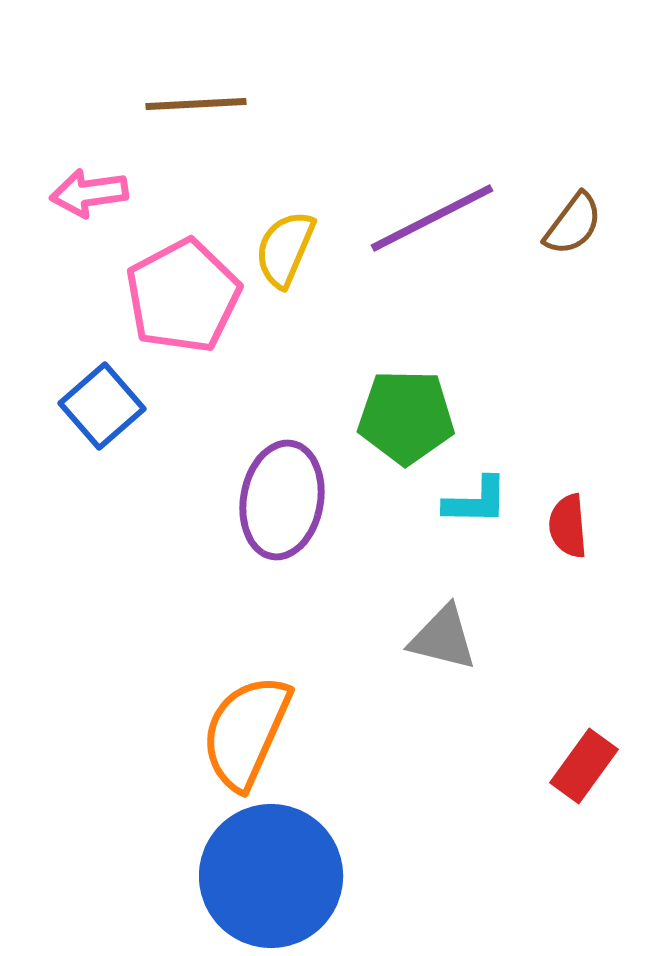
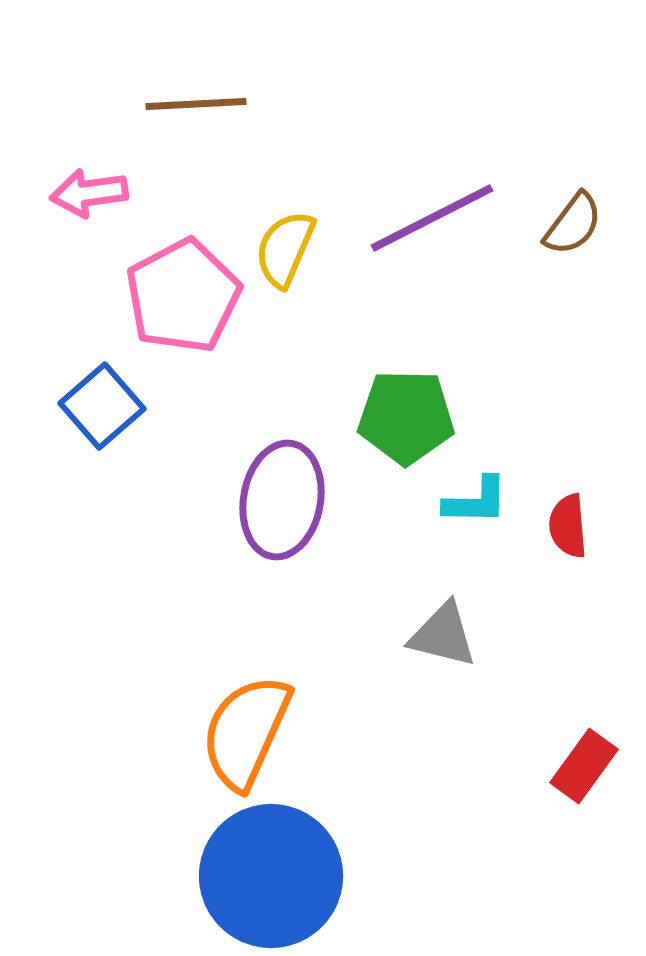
gray triangle: moved 3 px up
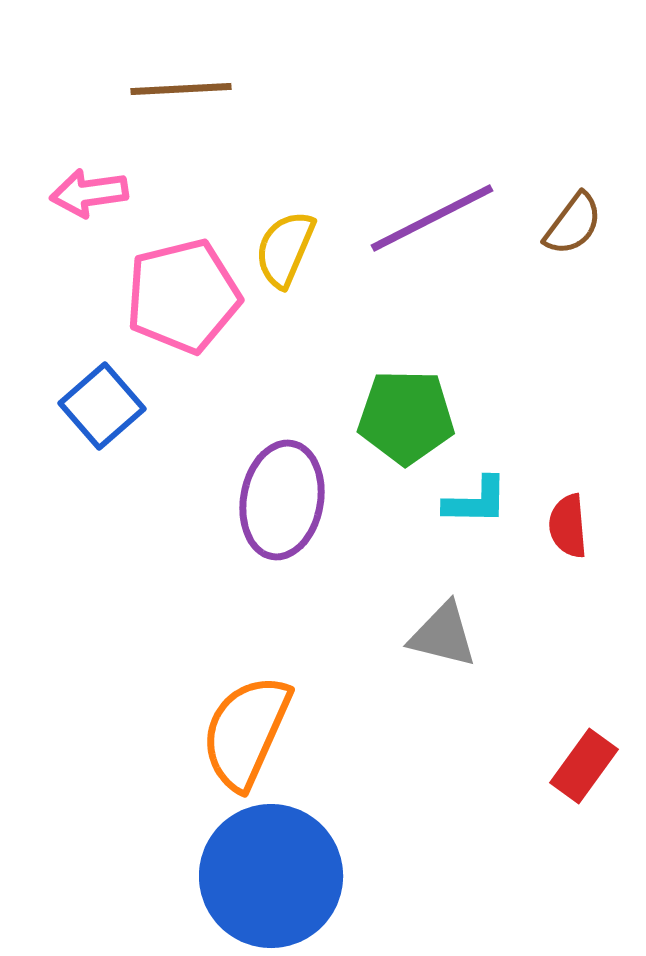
brown line: moved 15 px left, 15 px up
pink pentagon: rotated 14 degrees clockwise
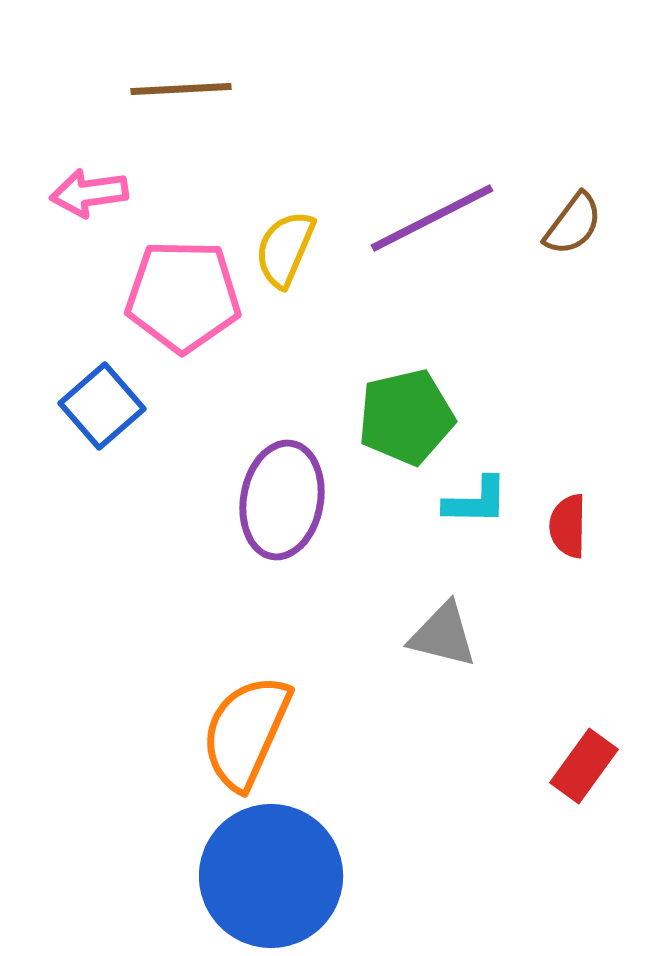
pink pentagon: rotated 15 degrees clockwise
green pentagon: rotated 14 degrees counterclockwise
red semicircle: rotated 6 degrees clockwise
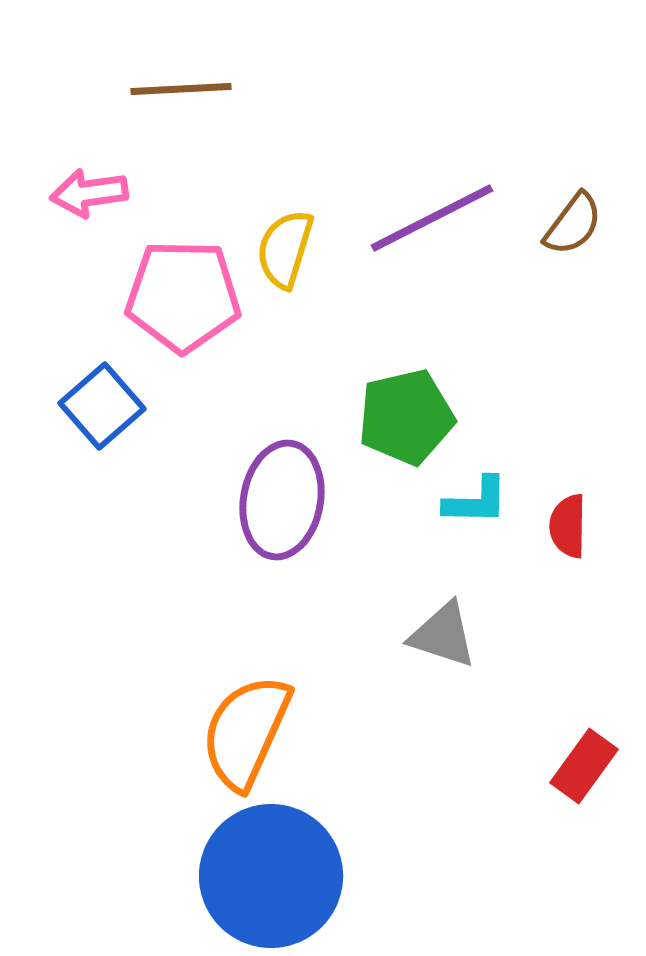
yellow semicircle: rotated 6 degrees counterclockwise
gray triangle: rotated 4 degrees clockwise
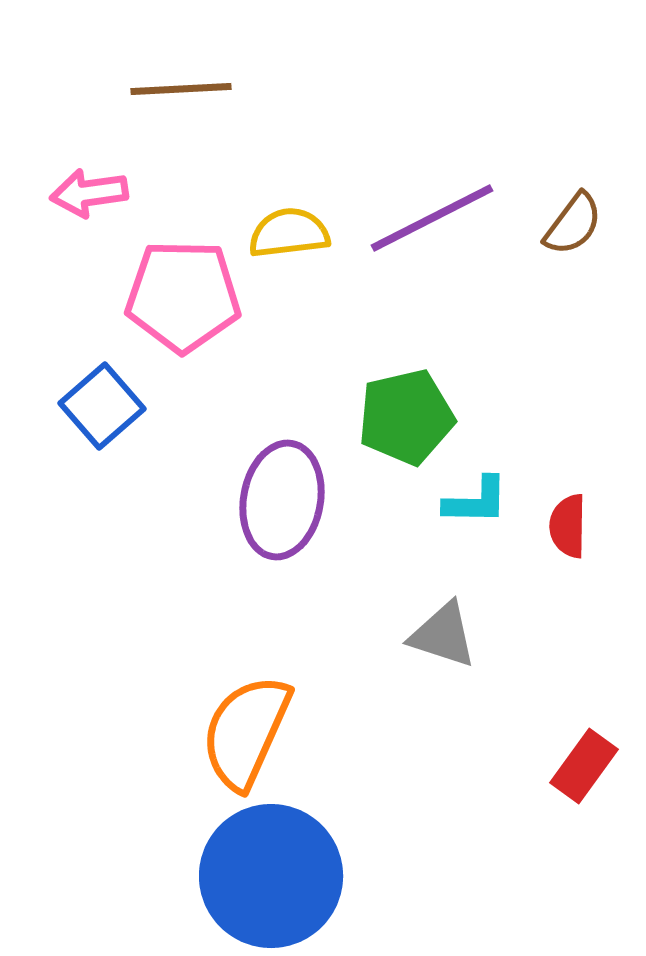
yellow semicircle: moved 4 px right, 16 px up; rotated 66 degrees clockwise
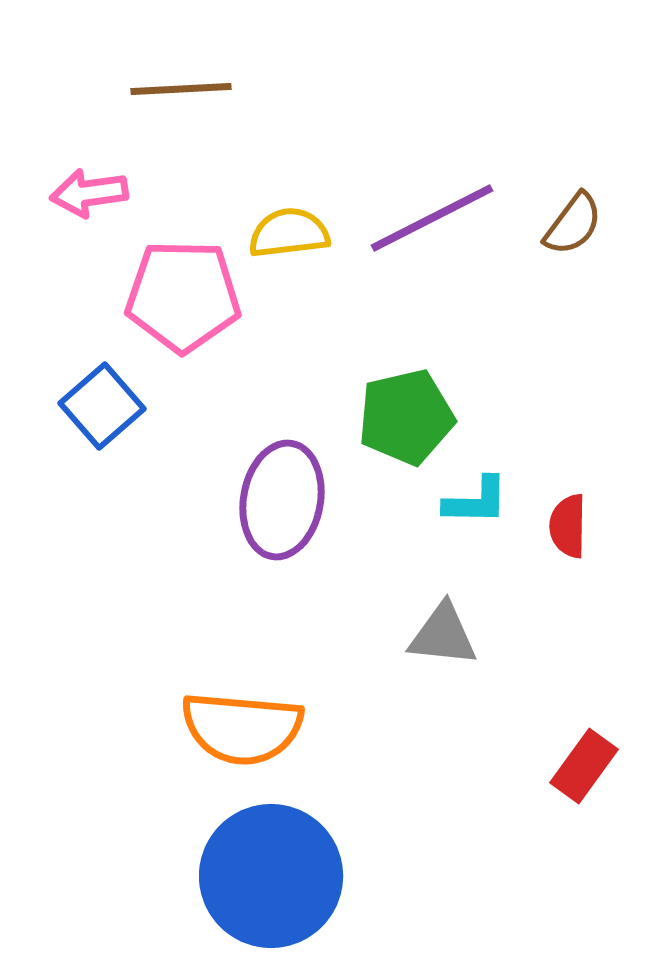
gray triangle: rotated 12 degrees counterclockwise
orange semicircle: moved 4 px left, 4 px up; rotated 109 degrees counterclockwise
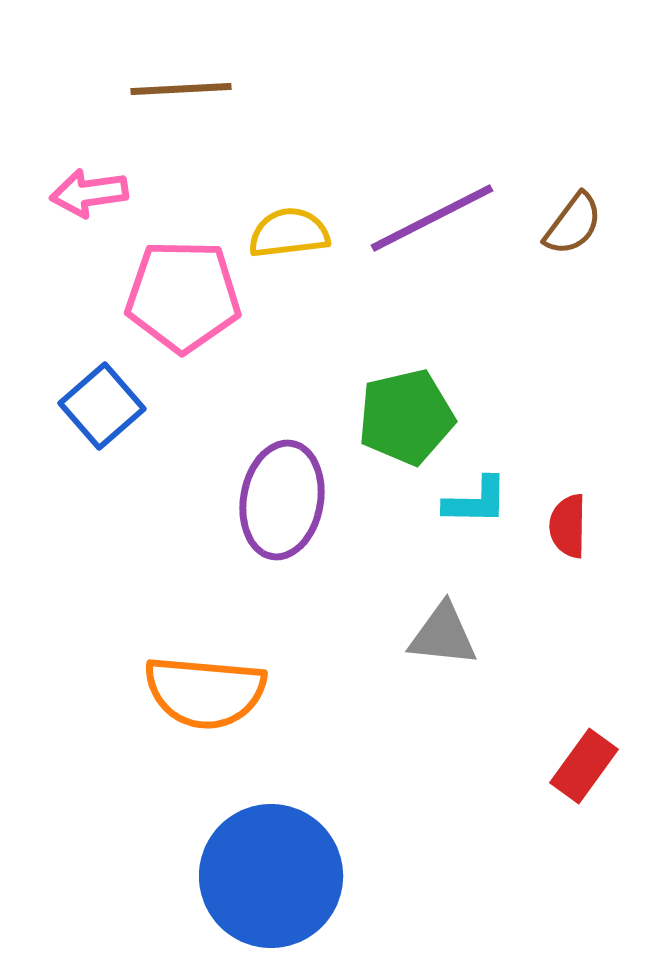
orange semicircle: moved 37 px left, 36 px up
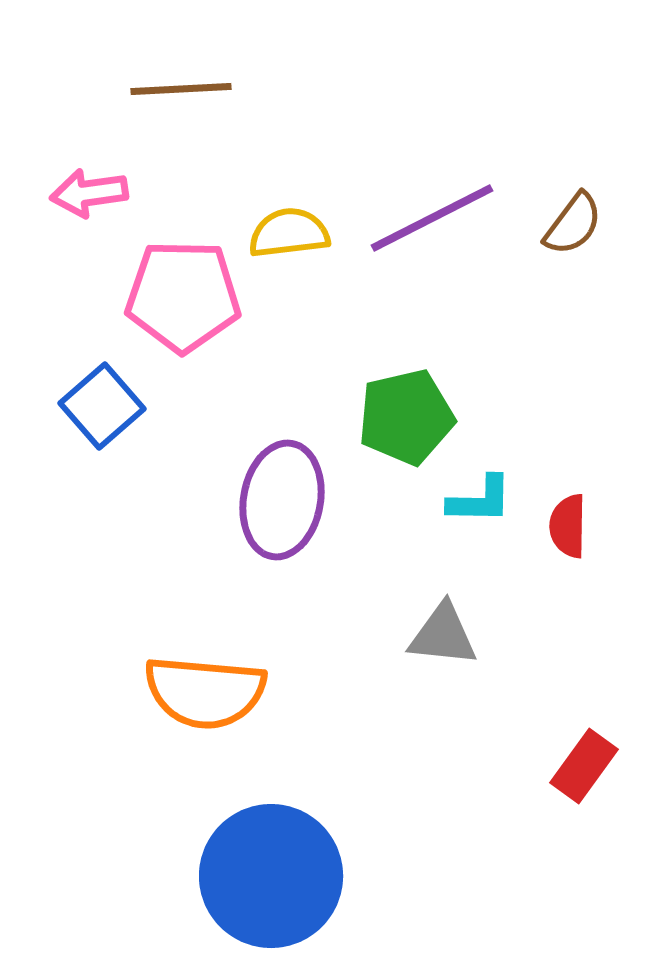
cyan L-shape: moved 4 px right, 1 px up
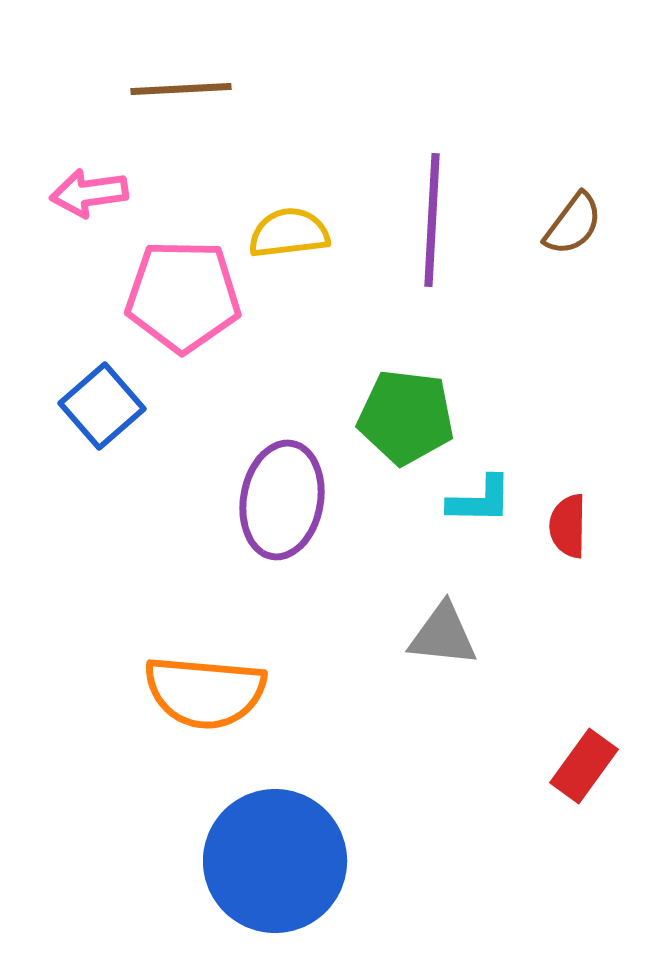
purple line: moved 2 px down; rotated 60 degrees counterclockwise
green pentagon: rotated 20 degrees clockwise
blue circle: moved 4 px right, 15 px up
